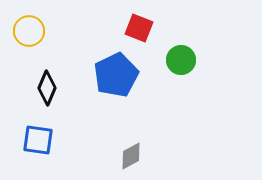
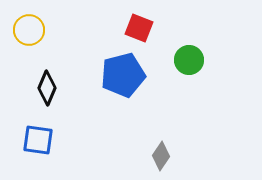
yellow circle: moved 1 px up
green circle: moved 8 px right
blue pentagon: moved 7 px right; rotated 12 degrees clockwise
gray diamond: moved 30 px right; rotated 28 degrees counterclockwise
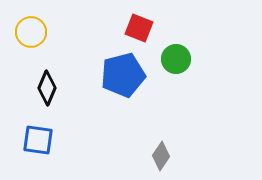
yellow circle: moved 2 px right, 2 px down
green circle: moved 13 px left, 1 px up
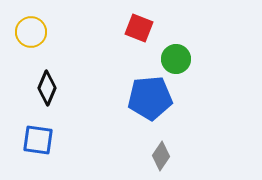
blue pentagon: moved 27 px right, 23 px down; rotated 9 degrees clockwise
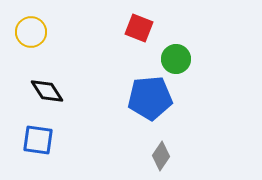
black diamond: moved 3 px down; rotated 56 degrees counterclockwise
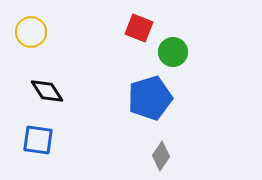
green circle: moved 3 px left, 7 px up
blue pentagon: rotated 12 degrees counterclockwise
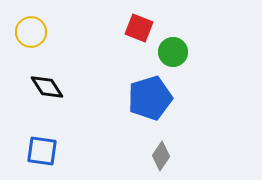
black diamond: moved 4 px up
blue square: moved 4 px right, 11 px down
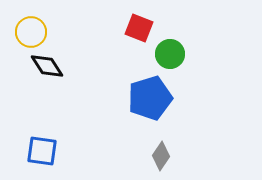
green circle: moved 3 px left, 2 px down
black diamond: moved 21 px up
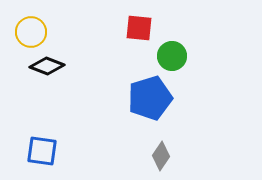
red square: rotated 16 degrees counterclockwise
green circle: moved 2 px right, 2 px down
black diamond: rotated 36 degrees counterclockwise
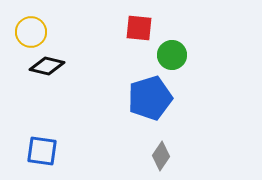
green circle: moved 1 px up
black diamond: rotated 8 degrees counterclockwise
